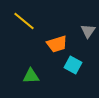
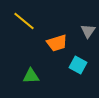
orange trapezoid: moved 1 px up
cyan square: moved 5 px right
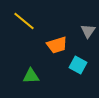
orange trapezoid: moved 2 px down
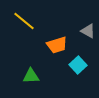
gray triangle: rotated 35 degrees counterclockwise
cyan square: rotated 18 degrees clockwise
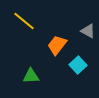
orange trapezoid: rotated 145 degrees clockwise
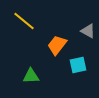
cyan square: rotated 30 degrees clockwise
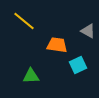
orange trapezoid: rotated 60 degrees clockwise
cyan square: rotated 12 degrees counterclockwise
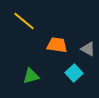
gray triangle: moved 18 px down
cyan square: moved 4 px left, 8 px down; rotated 18 degrees counterclockwise
green triangle: rotated 12 degrees counterclockwise
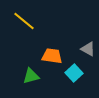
orange trapezoid: moved 5 px left, 11 px down
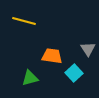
yellow line: rotated 25 degrees counterclockwise
gray triangle: rotated 28 degrees clockwise
green triangle: moved 1 px left, 2 px down
